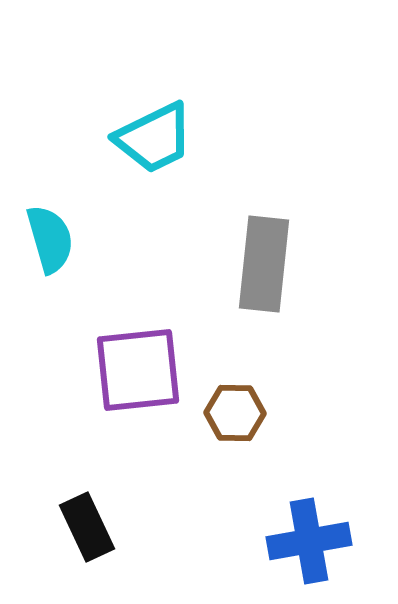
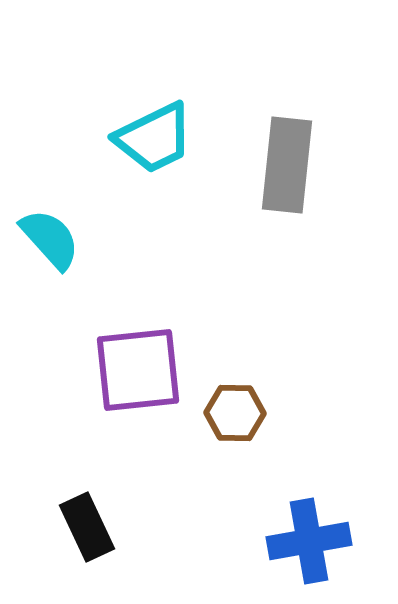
cyan semicircle: rotated 26 degrees counterclockwise
gray rectangle: moved 23 px right, 99 px up
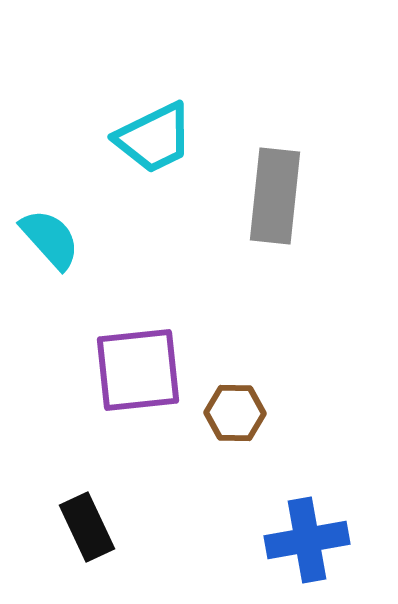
gray rectangle: moved 12 px left, 31 px down
blue cross: moved 2 px left, 1 px up
